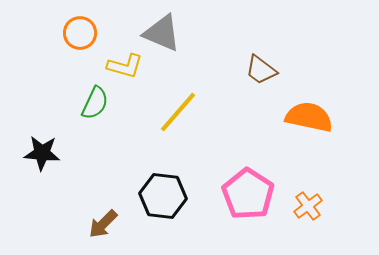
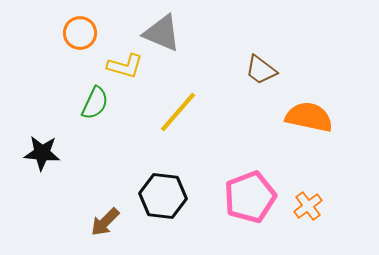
pink pentagon: moved 2 px right, 3 px down; rotated 18 degrees clockwise
brown arrow: moved 2 px right, 2 px up
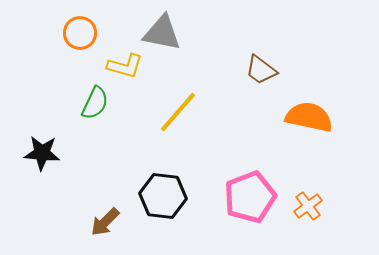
gray triangle: rotated 12 degrees counterclockwise
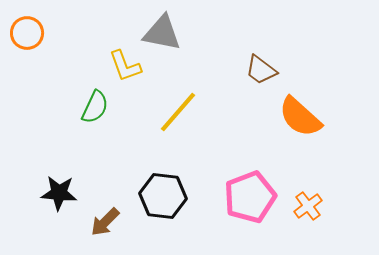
orange circle: moved 53 px left
yellow L-shape: rotated 54 degrees clockwise
green semicircle: moved 4 px down
orange semicircle: moved 9 px left; rotated 150 degrees counterclockwise
black star: moved 17 px right, 40 px down
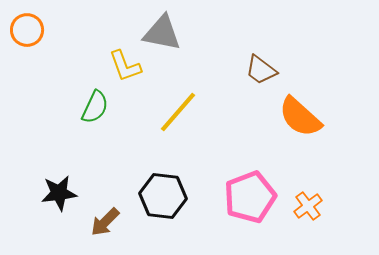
orange circle: moved 3 px up
black star: rotated 12 degrees counterclockwise
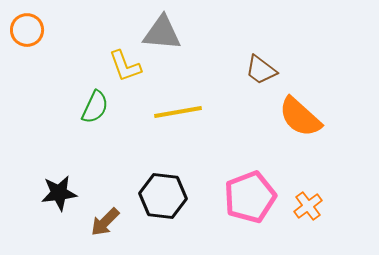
gray triangle: rotated 6 degrees counterclockwise
yellow line: rotated 39 degrees clockwise
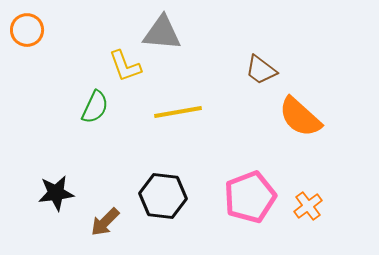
black star: moved 3 px left
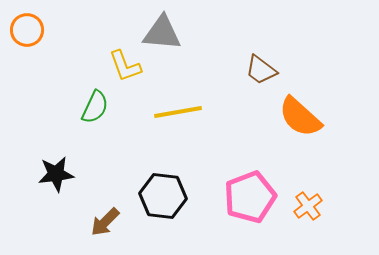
black star: moved 19 px up
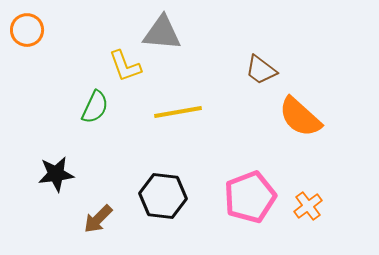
brown arrow: moved 7 px left, 3 px up
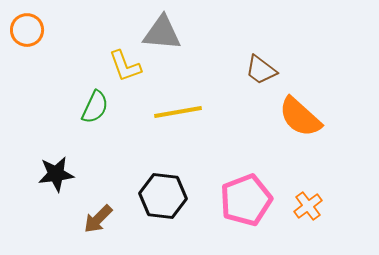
pink pentagon: moved 4 px left, 3 px down
